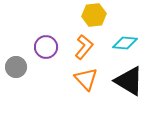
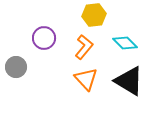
cyan diamond: rotated 40 degrees clockwise
purple circle: moved 2 px left, 9 px up
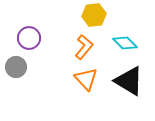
purple circle: moved 15 px left
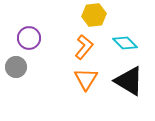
orange triangle: rotated 15 degrees clockwise
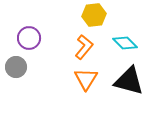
black triangle: rotated 16 degrees counterclockwise
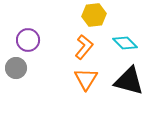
purple circle: moved 1 px left, 2 px down
gray circle: moved 1 px down
